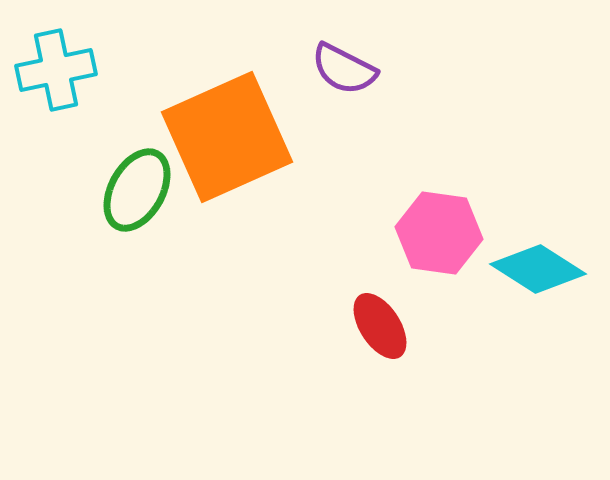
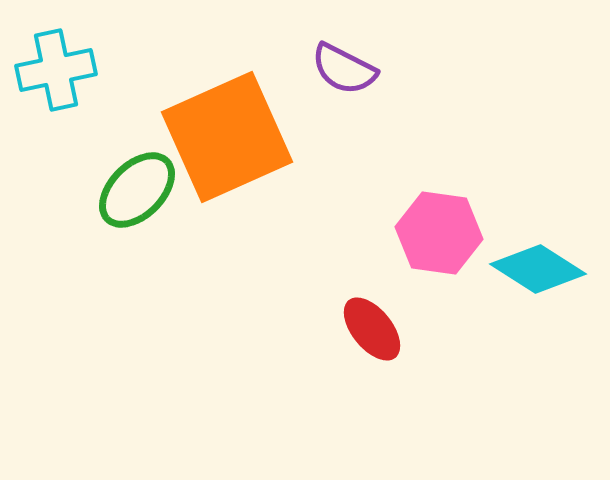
green ellipse: rotated 16 degrees clockwise
red ellipse: moved 8 px left, 3 px down; rotated 6 degrees counterclockwise
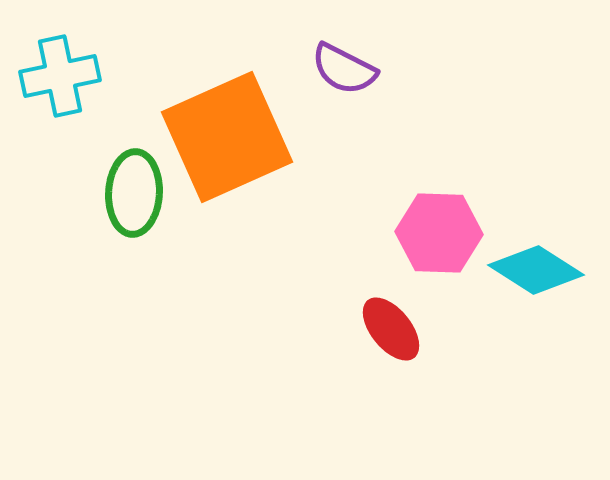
cyan cross: moved 4 px right, 6 px down
green ellipse: moved 3 px left, 3 px down; rotated 42 degrees counterclockwise
pink hexagon: rotated 6 degrees counterclockwise
cyan diamond: moved 2 px left, 1 px down
red ellipse: moved 19 px right
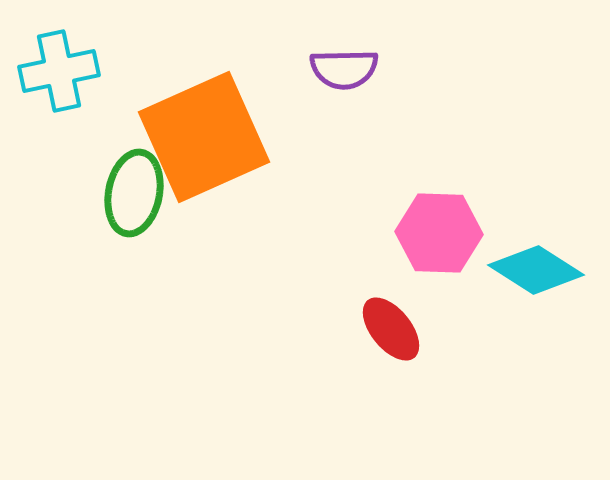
purple semicircle: rotated 28 degrees counterclockwise
cyan cross: moved 1 px left, 5 px up
orange square: moved 23 px left
green ellipse: rotated 8 degrees clockwise
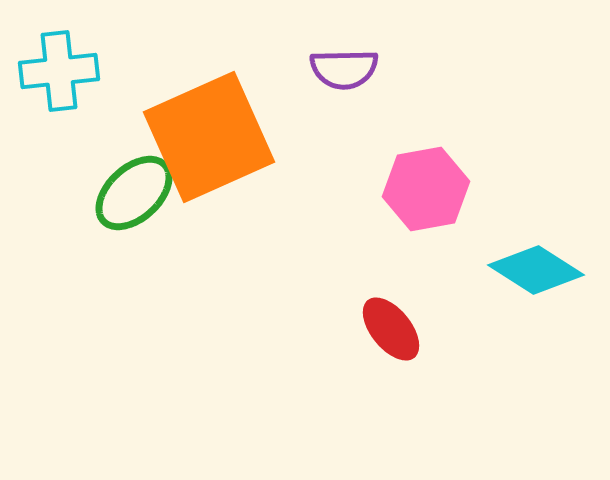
cyan cross: rotated 6 degrees clockwise
orange square: moved 5 px right
green ellipse: rotated 36 degrees clockwise
pink hexagon: moved 13 px left, 44 px up; rotated 12 degrees counterclockwise
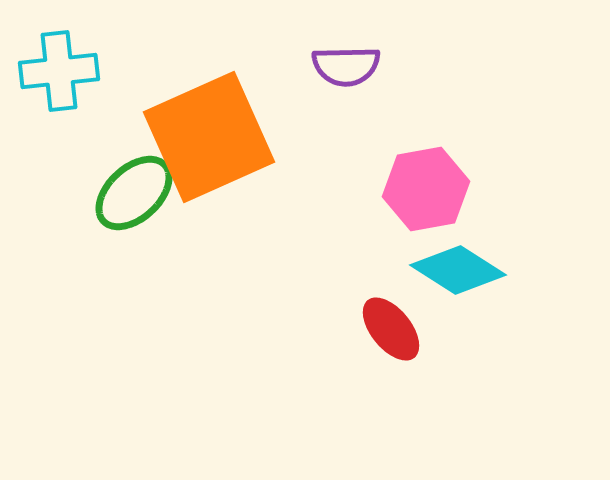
purple semicircle: moved 2 px right, 3 px up
cyan diamond: moved 78 px left
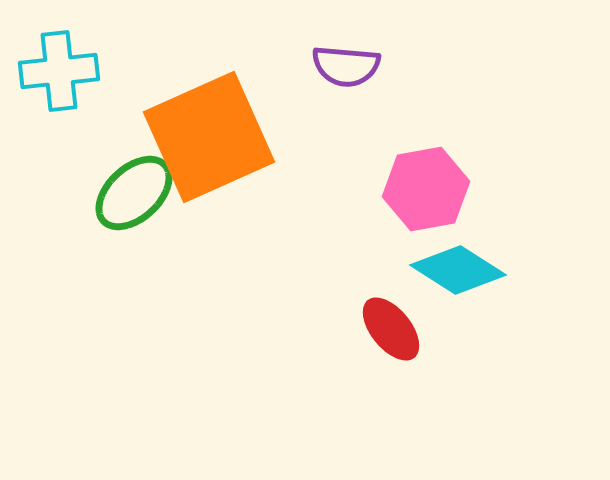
purple semicircle: rotated 6 degrees clockwise
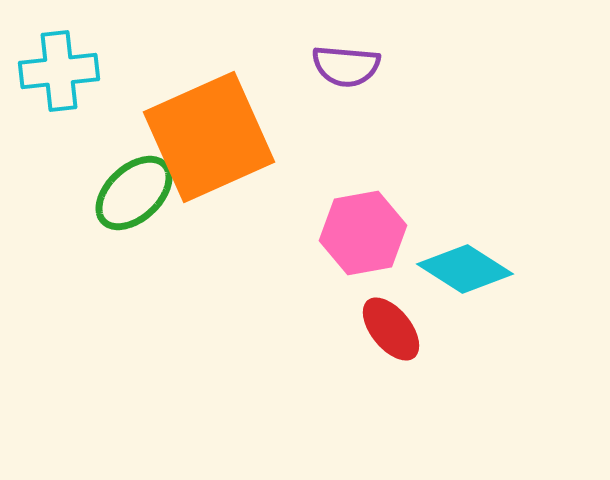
pink hexagon: moved 63 px left, 44 px down
cyan diamond: moved 7 px right, 1 px up
